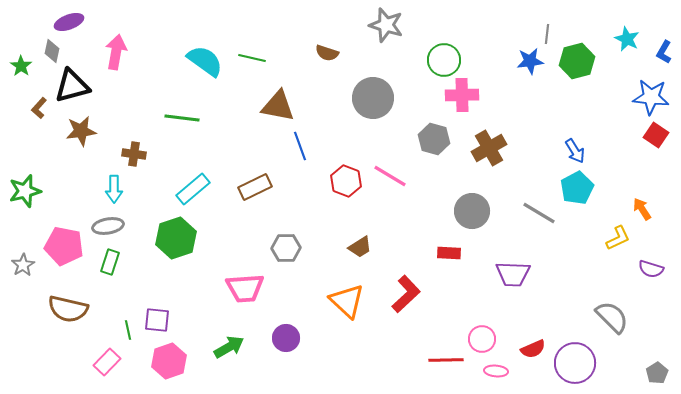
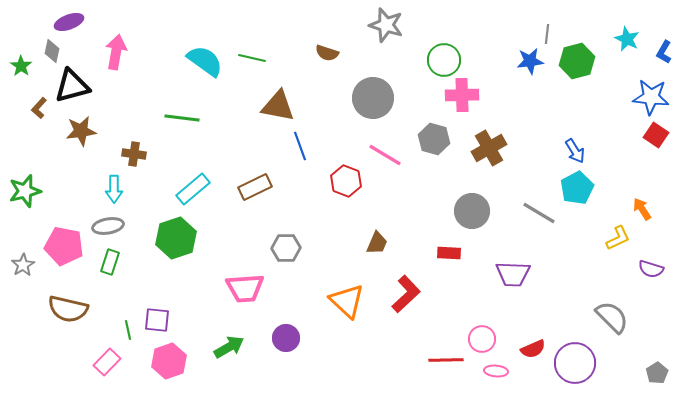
pink line at (390, 176): moved 5 px left, 21 px up
brown trapezoid at (360, 247): moved 17 px right, 4 px up; rotated 35 degrees counterclockwise
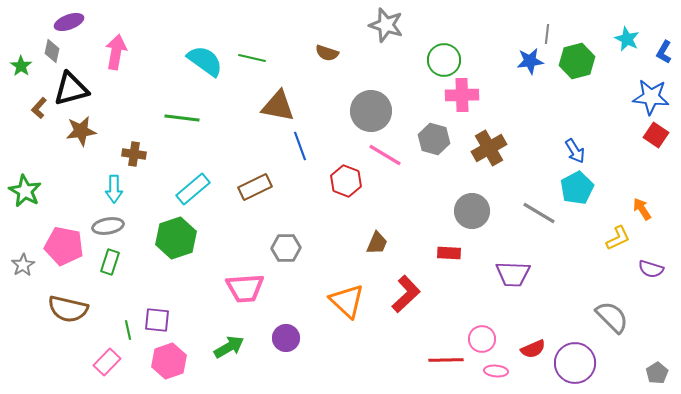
black triangle at (72, 86): moved 1 px left, 3 px down
gray circle at (373, 98): moved 2 px left, 13 px down
green star at (25, 191): rotated 28 degrees counterclockwise
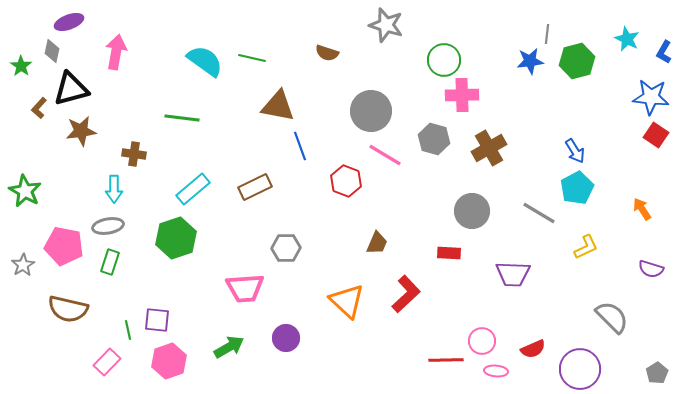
yellow L-shape at (618, 238): moved 32 px left, 9 px down
pink circle at (482, 339): moved 2 px down
purple circle at (575, 363): moved 5 px right, 6 px down
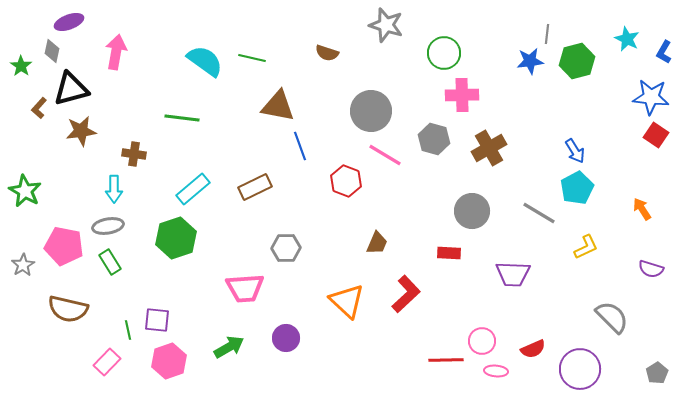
green circle at (444, 60): moved 7 px up
green rectangle at (110, 262): rotated 50 degrees counterclockwise
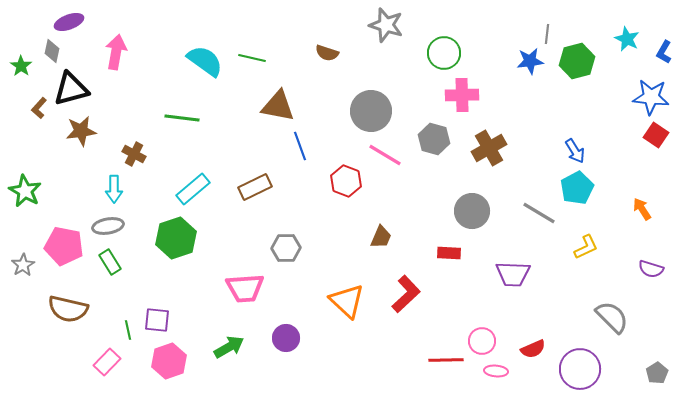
brown cross at (134, 154): rotated 20 degrees clockwise
brown trapezoid at (377, 243): moved 4 px right, 6 px up
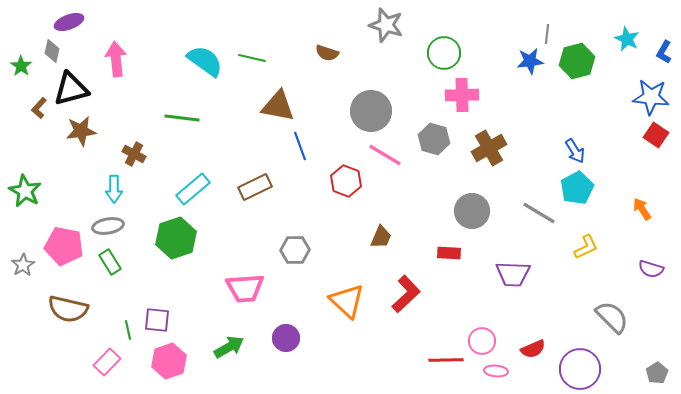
pink arrow at (116, 52): moved 7 px down; rotated 16 degrees counterclockwise
gray hexagon at (286, 248): moved 9 px right, 2 px down
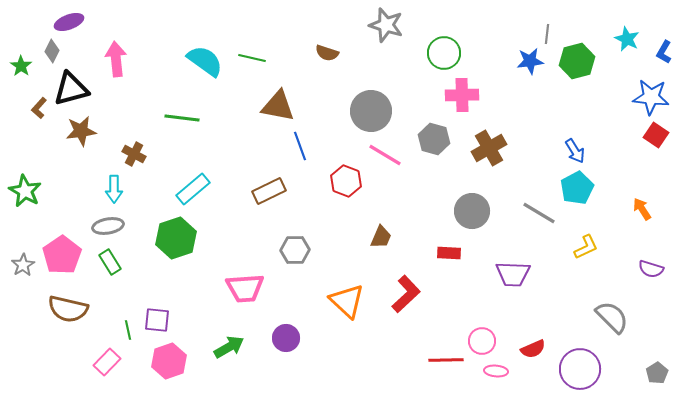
gray diamond at (52, 51): rotated 15 degrees clockwise
brown rectangle at (255, 187): moved 14 px right, 4 px down
pink pentagon at (64, 246): moved 2 px left, 9 px down; rotated 27 degrees clockwise
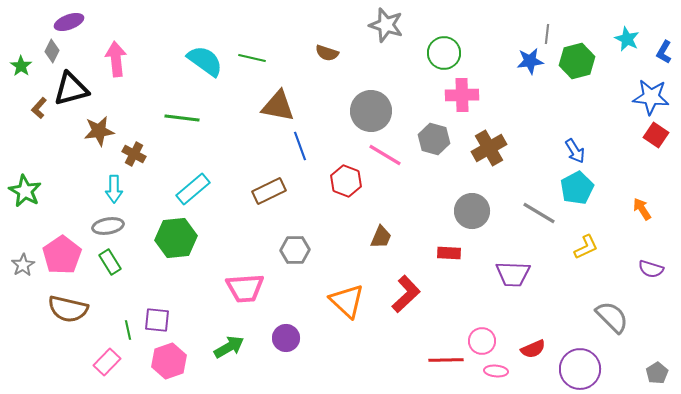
brown star at (81, 131): moved 18 px right
green hexagon at (176, 238): rotated 12 degrees clockwise
